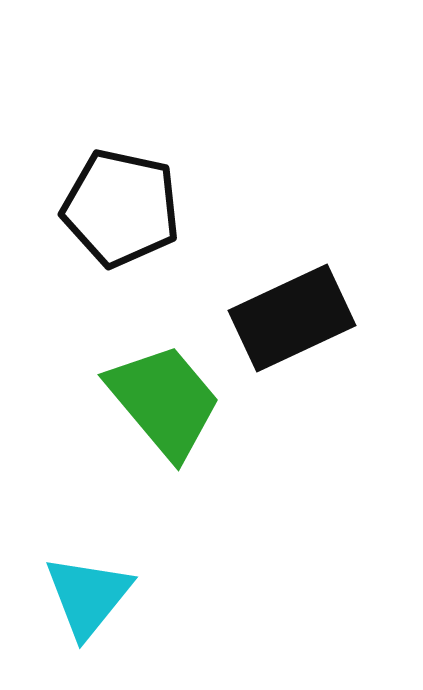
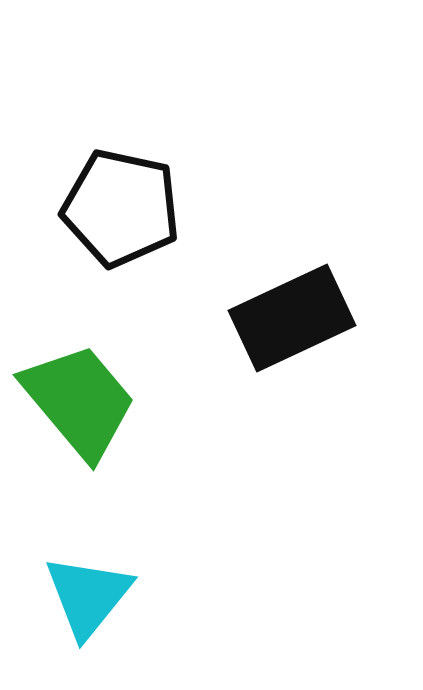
green trapezoid: moved 85 px left
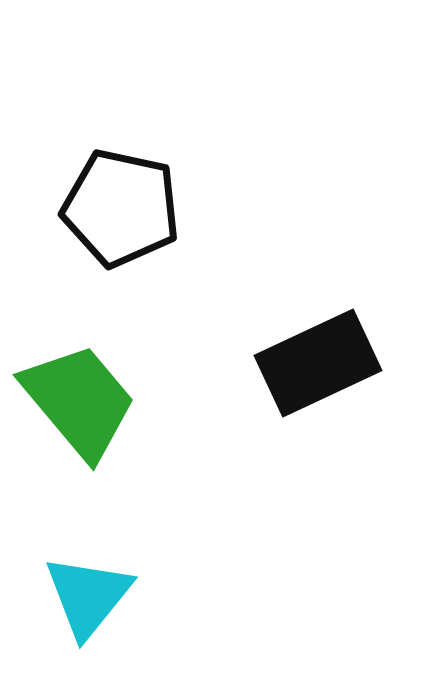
black rectangle: moved 26 px right, 45 px down
